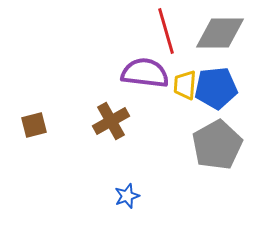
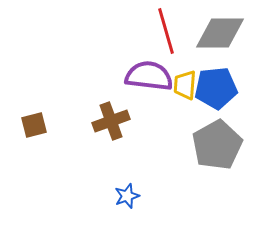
purple semicircle: moved 4 px right, 3 px down
brown cross: rotated 9 degrees clockwise
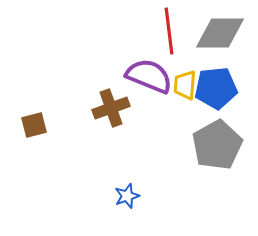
red line: moved 3 px right; rotated 9 degrees clockwise
purple semicircle: rotated 15 degrees clockwise
brown cross: moved 13 px up
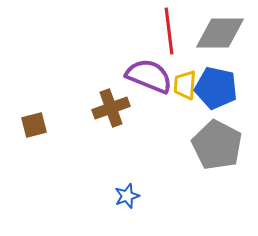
blue pentagon: rotated 18 degrees clockwise
gray pentagon: rotated 15 degrees counterclockwise
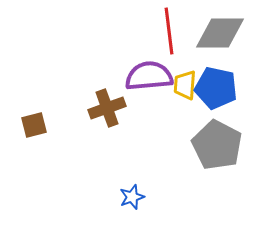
purple semicircle: rotated 27 degrees counterclockwise
brown cross: moved 4 px left
blue star: moved 5 px right, 1 px down
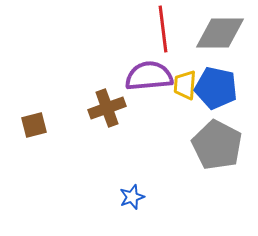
red line: moved 6 px left, 2 px up
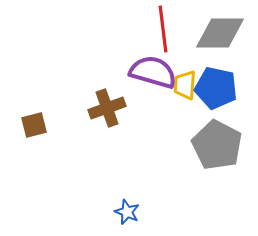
purple semicircle: moved 4 px right, 4 px up; rotated 21 degrees clockwise
blue star: moved 5 px left, 15 px down; rotated 30 degrees counterclockwise
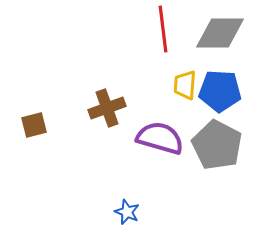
purple semicircle: moved 7 px right, 66 px down
blue pentagon: moved 4 px right, 3 px down; rotated 9 degrees counterclockwise
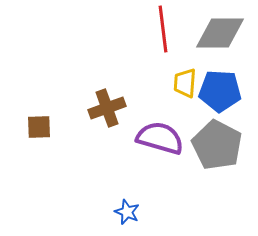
yellow trapezoid: moved 2 px up
brown square: moved 5 px right, 2 px down; rotated 12 degrees clockwise
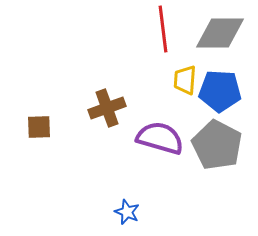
yellow trapezoid: moved 3 px up
